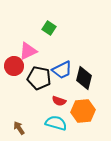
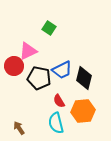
red semicircle: rotated 40 degrees clockwise
cyan semicircle: rotated 120 degrees counterclockwise
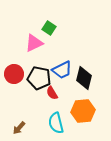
pink triangle: moved 6 px right, 8 px up
red circle: moved 8 px down
red semicircle: moved 7 px left, 8 px up
brown arrow: rotated 104 degrees counterclockwise
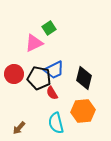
green square: rotated 24 degrees clockwise
blue trapezoid: moved 8 px left
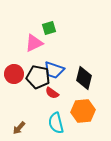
green square: rotated 16 degrees clockwise
blue trapezoid: rotated 45 degrees clockwise
black pentagon: moved 1 px left, 1 px up
red semicircle: rotated 24 degrees counterclockwise
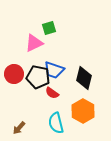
orange hexagon: rotated 25 degrees counterclockwise
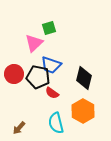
pink triangle: rotated 18 degrees counterclockwise
blue trapezoid: moved 3 px left, 5 px up
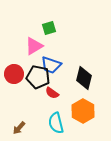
pink triangle: moved 3 px down; rotated 12 degrees clockwise
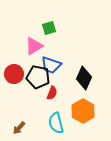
black diamond: rotated 10 degrees clockwise
red semicircle: rotated 104 degrees counterclockwise
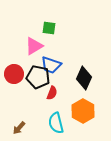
green square: rotated 24 degrees clockwise
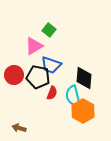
green square: moved 2 px down; rotated 32 degrees clockwise
red circle: moved 1 px down
black diamond: rotated 20 degrees counterclockwise
cyan semicircle: moved 17 px right, 27 px up
brown arrow: rotated 64 degrees clockwise
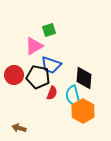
green square: rotated 32 degrees clockwise
